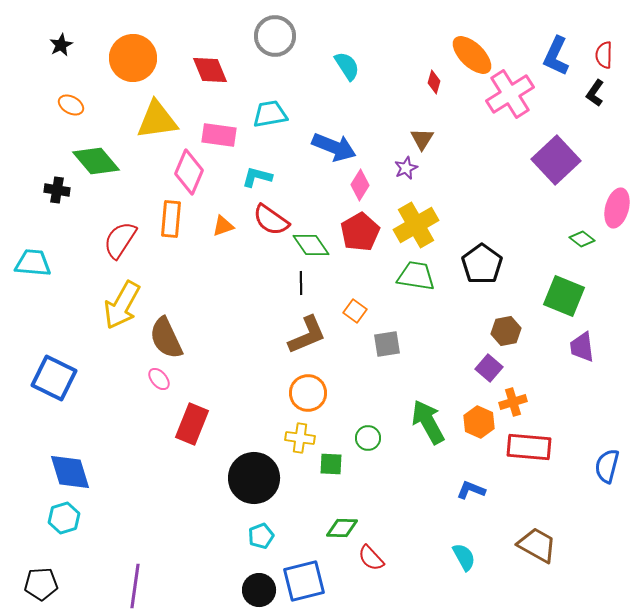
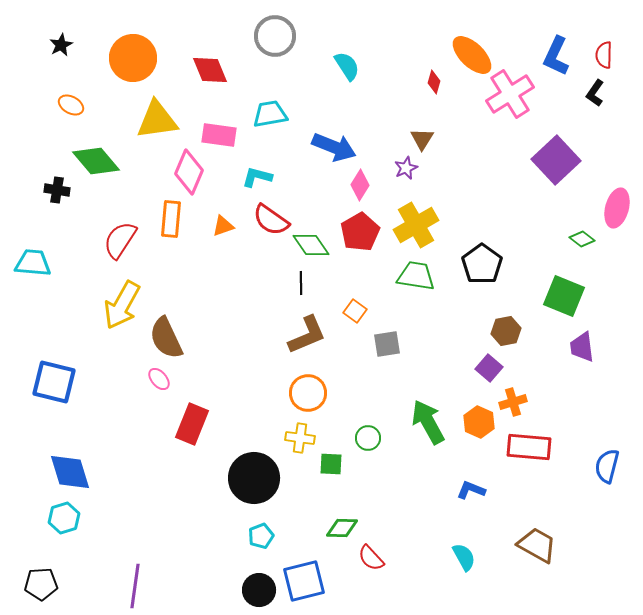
blue square at (54, 378): moved 4 px down; rotated 12 degrees counterclockwise
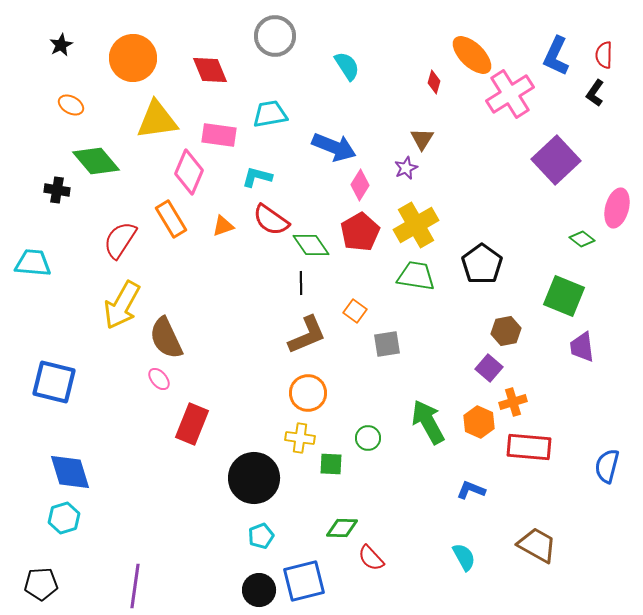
orange rectangle at (171, 219): rotated 36 degrees counterclockwise
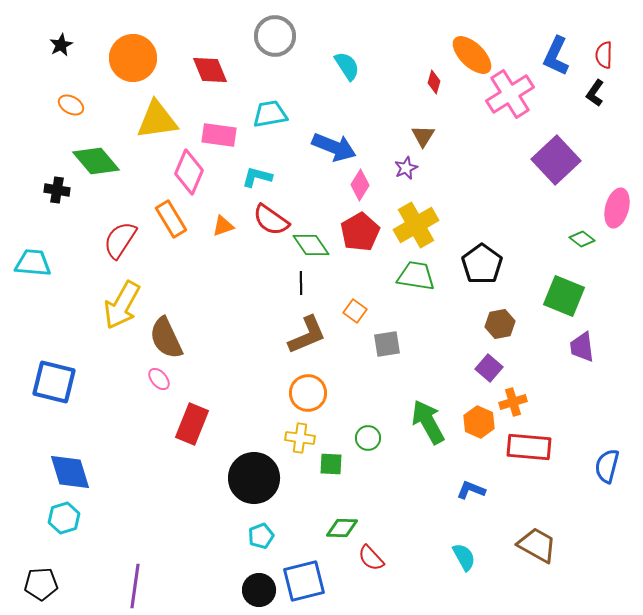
brown triangle at (422, 139): moved 1 px right, 3 px up
brown hexagon at (506, 331): moved 6 px left, 7 px up
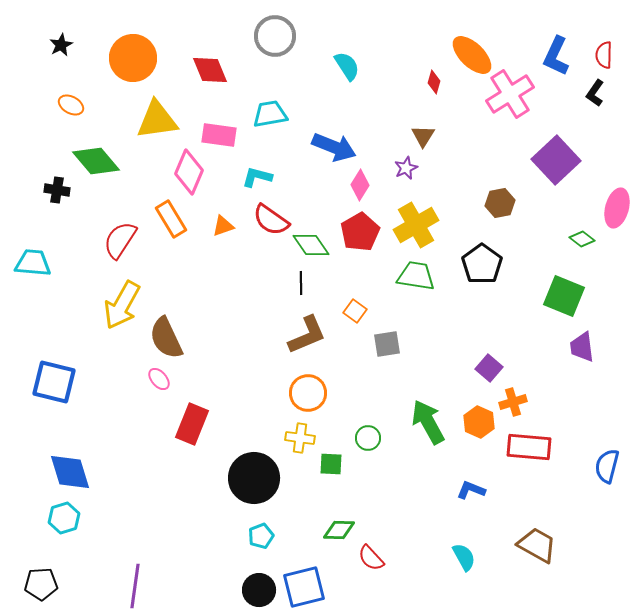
brown hexagon at (500, 324): moved 121 px up
green diamond at (342, 528): moved 3 px left, 2 px down
blue square at (304, 581): moved 6 px down
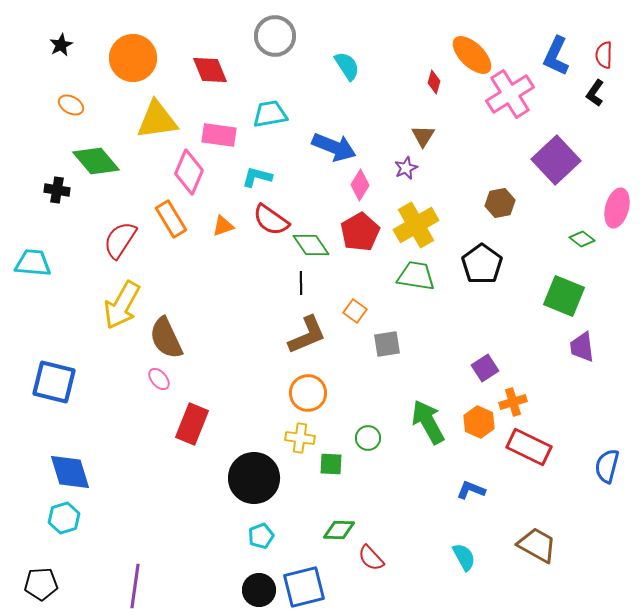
purple square at (489, 368): moved 4 px left; rotated 16 degrees clockwise
red rectangle at (529, 447): rotated 21 degrees clockwise
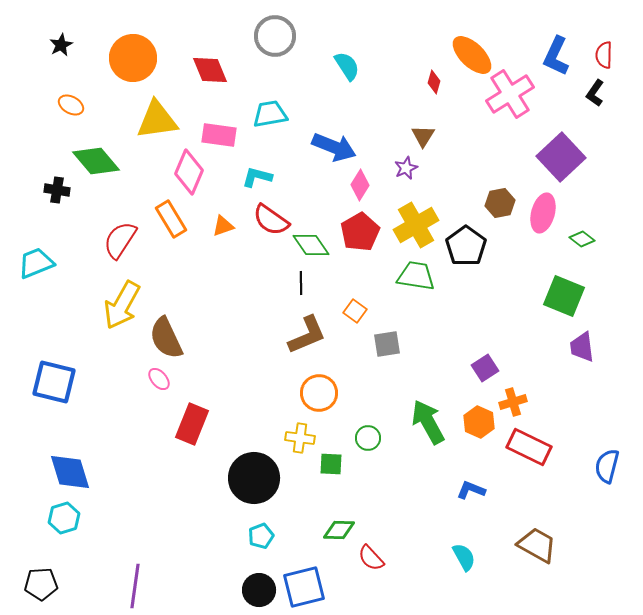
purple square at (556, 160): moved 5 px right, 3 px up
pink ellipse at (617, 208): moved 74 px left, 5 px down
cyan trapezoid at (33, 263): moved 3 px right; rotated 27 degrees counterclockwise
black pentagon at (482, 264): moved 16 px left, 18 px up
orange circle at (308, 393): moved 11 px right
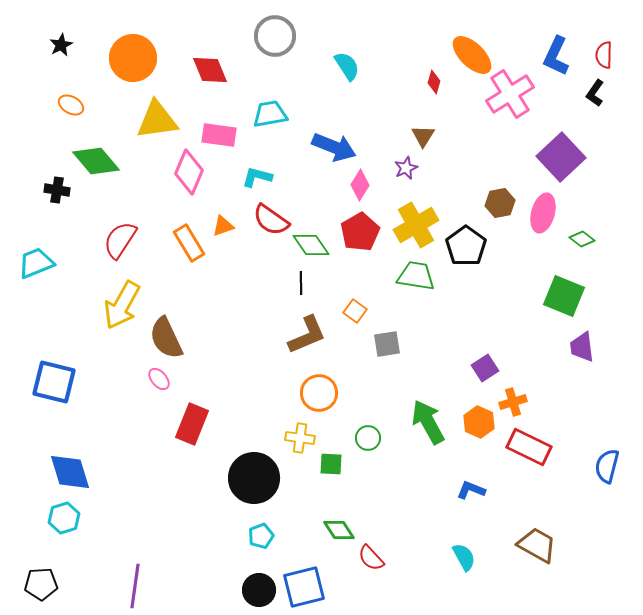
orange rectangle at (171, 219): moved 18 px right, 24 px down
green diamond at (339, 530): rotated 56 degrees clockwise
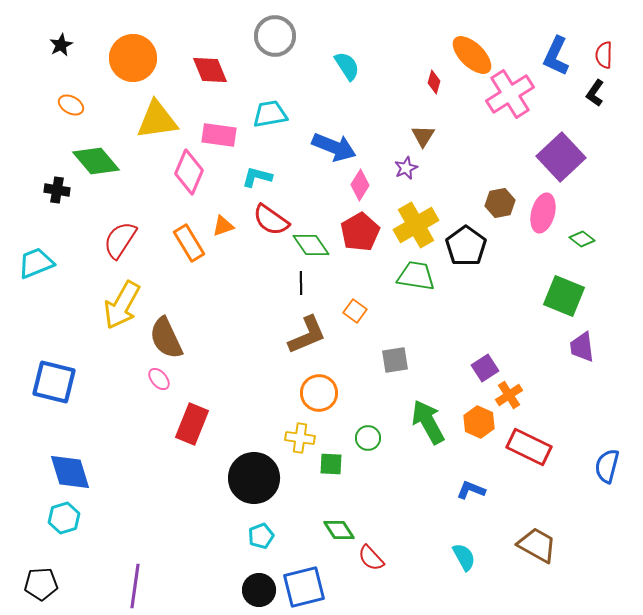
gray square at (387, 344): moved 8 px right, 16 px down
orange cross at (513, 402): moved 4 px left, 7 px up; rotated 16 degrees counterclockwise
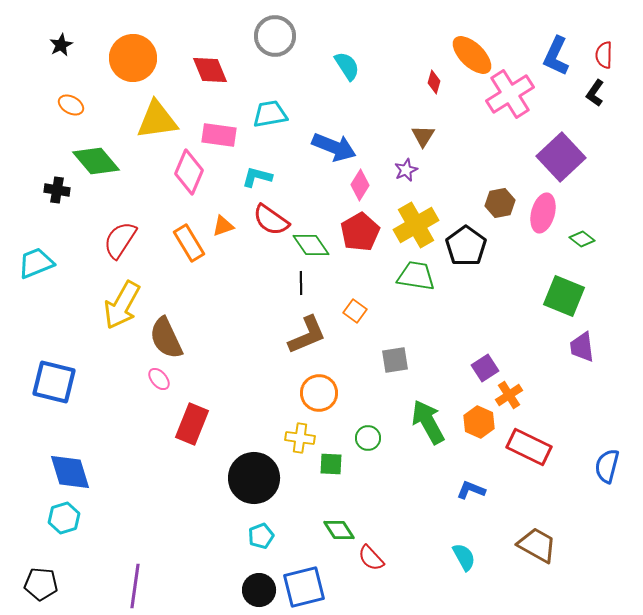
purple star at (406, 168): moved 2 px down
black pentagon at (41, 584): rotated 8 degrees clockwise
